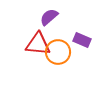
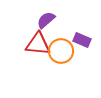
purple semicircle: moved 3 px left, 3 px down
orange circle: moved 3 px right, 1 px up
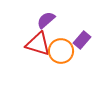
purple rectangle: rotated 72 degrees counterclockwise
red triangle: rotated 12 degrees clockwise
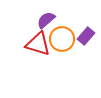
purple rectangle: moved 4 px right, 4 px up
orange circle: moved 1 px right, 12 px up
